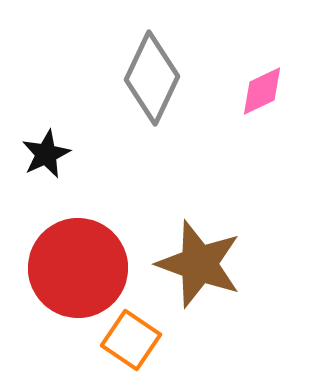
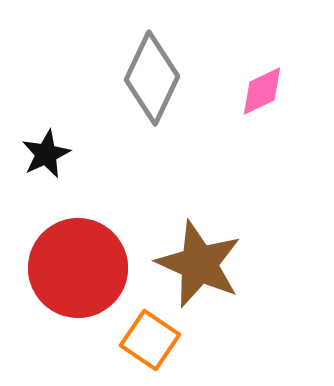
brown star: rotated 4 degrees clockwise
orange square: moved 19 px right
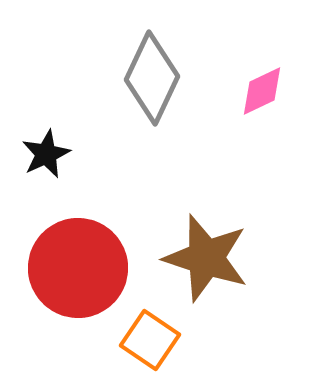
brown star: moved 7 px right, 6 px up; rotated 6 degrees counterclockwise
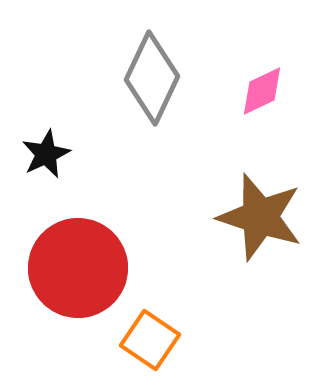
brown star: moved 54 px right, 41 px up
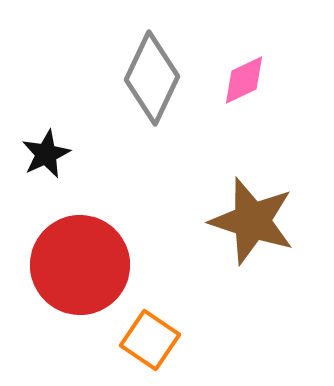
pink diamond: moved 18 px left, 11 px up
brown star: moved 8 px left, 4 px down
red circle: moved 2 px right, 3 px up
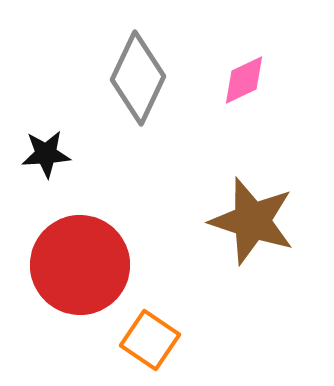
gray diamond: moved 14 px left
black star: rotated 21 degrees clockwise
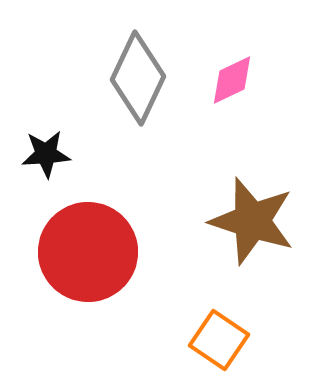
pink diamond: moved 12 px left
red circle: moved 8 px right, 13 px up
orange square: moved 69 px right
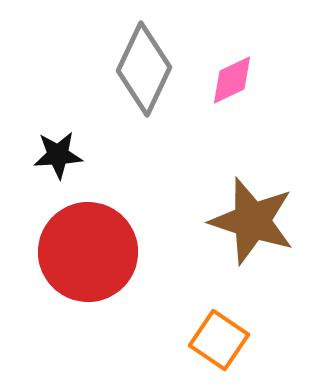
gray diamond: moved 6 px right, 9 px up
black star: moved 12 px right, 1 px down
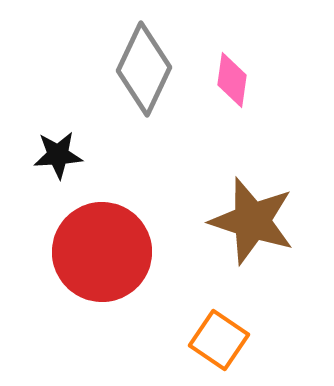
pink diamond: rotated 56 degrees counterclockwise
red circle: moved 14 px right
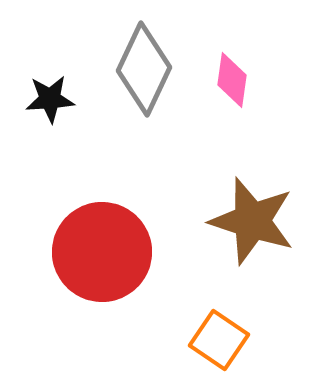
black star: moved 8 px left, 56 px up
